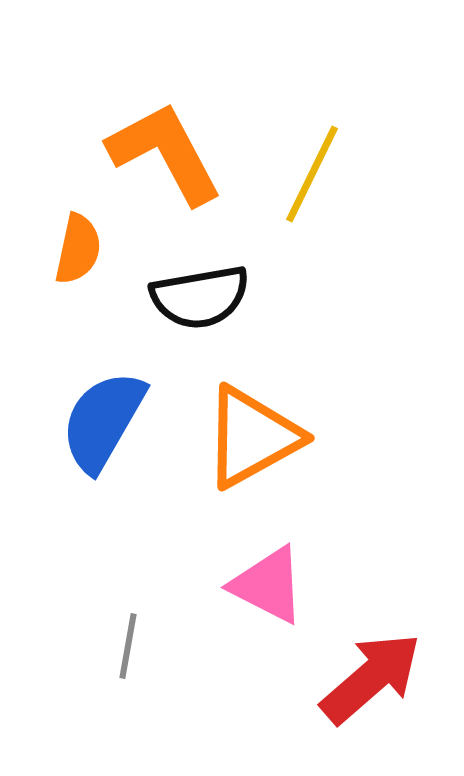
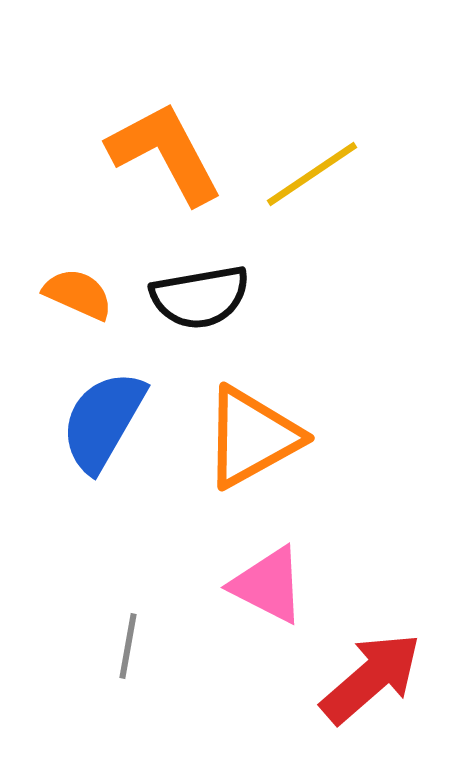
yellow line: rotated 30 degrees clockwise
orange semicircle: moved 45 px down; rotated 78 degrees counterclockwise
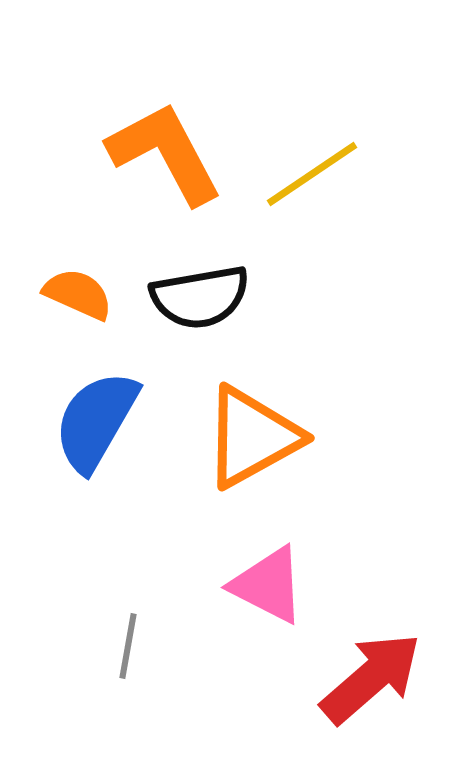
blue semicircle: moved 7 px left
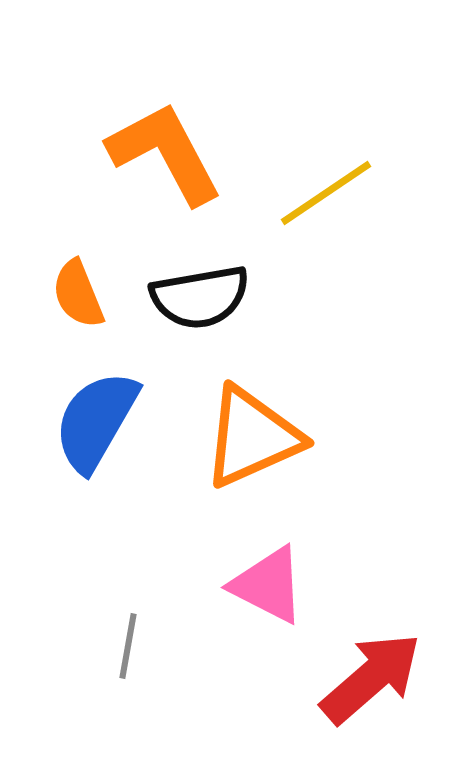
yellow line: moved 14 px right, 19 px down
orange semicircle: rotated 136 degrees counterclockwise
orange triangle: rotated 5 degrees clockwise
